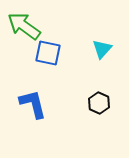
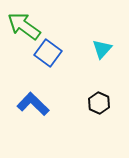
blue square: rotated 24 degrees clockwise
blue L-shape: rotated 32 degrees counterclockwise
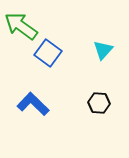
green arrow: moved 3 px left
cyan triangle: moved 1 px right, 1 px down
black hexagon: rotated 20 degrees counterclockwise
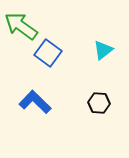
cyan triangle: rotated 10 degrees clockwise
blue L-shape: moved 2 px right, 2 px up
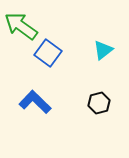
black hexagon: rotated 20 degrees counterclockwise
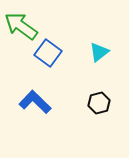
cyan triangle: moved 4 px left, 2 px down
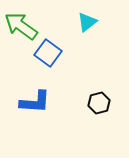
cyan triangle: moved 12 px left, 30 px up
blue L-shape: rotated 140 degrees clockwise
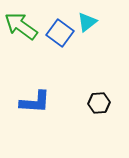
blue square: moved 12 px right, 20 px up
black hexagon: rotated 10 degrees clockwise
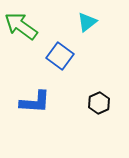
blue square: moved 23 px down
black hexagon: rotated 20 degrees counterclockwise
